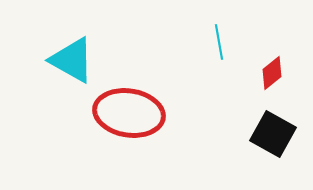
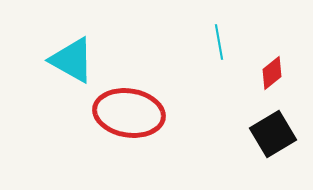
black square: rotated 30 degrees clockwise
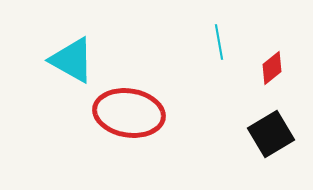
red diamond: moved 5 px up
black square: moved 2 px left
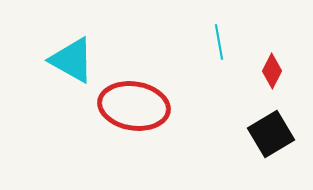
red diamond: moved 3 px down; rotated 24 degrees counterclockwise
red ellipse: moved 5 px right, 7 px up
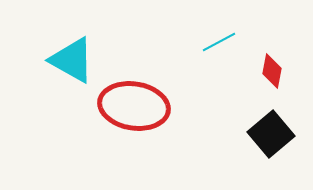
cyan line: rotated 72 degrees clockwise
red diamond: rotated 16 degrees counterclockwise
black square: rotated 9 degrees counterclockwise
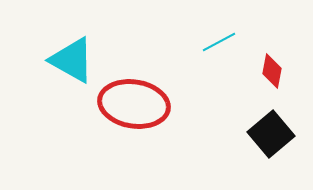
red ellipse: moved 2 px up
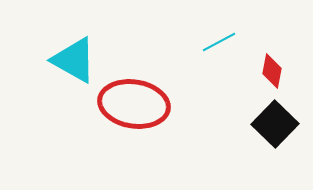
cyan triangle: moved 2 px right
black square: moved 4 px right, 10 px up; rotated 6 degrees counterclockwise
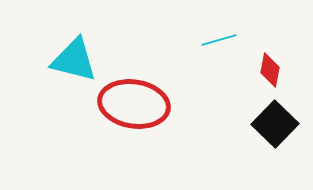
cyan line: moved 2 px up; rotated 12 degrees clockwise
cyan triangle: rotated 15 degrees counterclockwise
red diamond: moved 2 px left, 1 px up
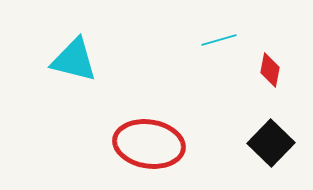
red ellipse: moved 15 px right, 40 px down
black square: moved 4 px left, 19 px down
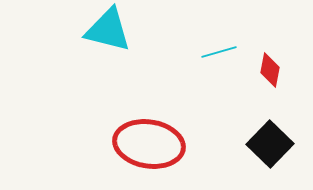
cyan line: moved 12 px down
cyan triangle: moved 34 px right, 30 px up
black square: moved 1 px left, 1 px down
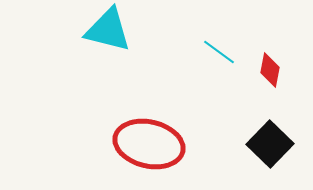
cyan line: rotated 52 degrees clockwise
red ellipse: rotated 4 degrees clockwise
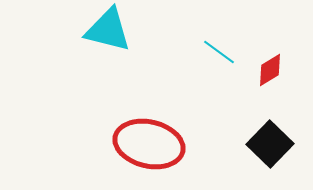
red diamond: rotated 48 degrees clockwise
